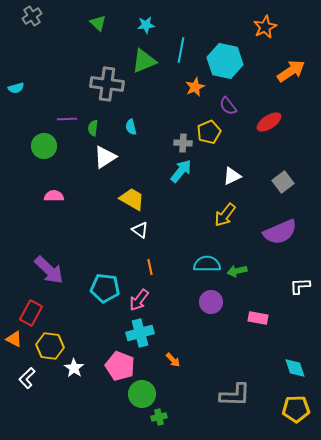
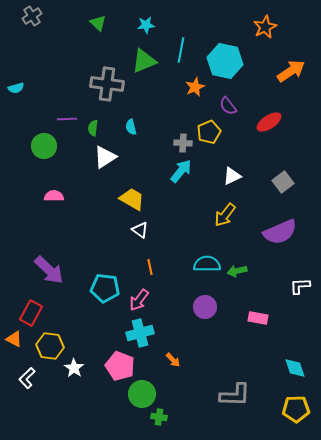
purple circle at (211, 302): moved 6 px left, 5 px down
green cross at (159, 417): rotated 21 degrees clockwise
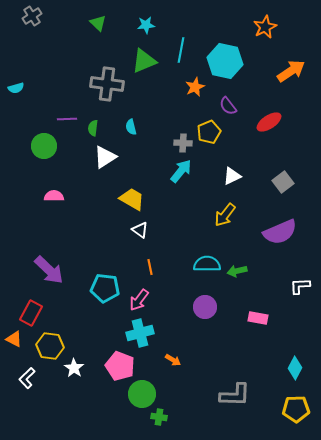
orange arrow at (173, 360): rotated 14 degrees counterclockwise
cyan diamond at (295, 368): rotated 45 degrees clockwise
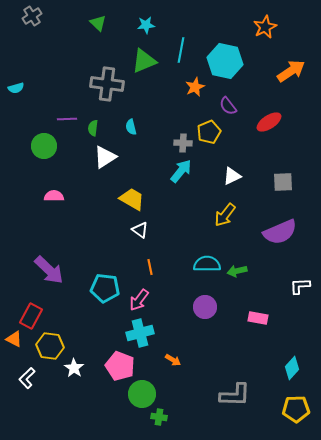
gray square at (283, 182): rotated 35 degrees clockwise
red rectangle at (31, 313): moved 3 px down
cyan diamond at (295, 368): moved 3 px left; rotated 15 degrees clockwise
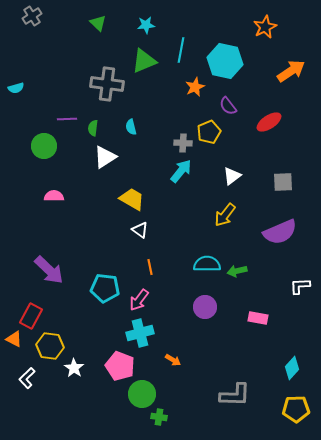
white triangle at (232, 176): rotated 12 degrees counterclockwise
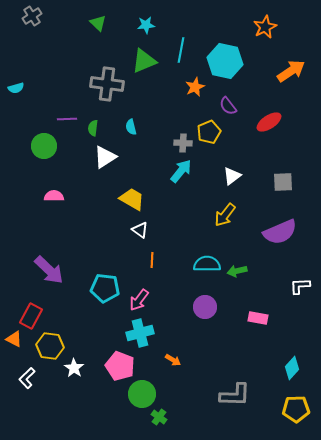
orange line at (150, 267): moved 2 px right, 7 px up; rotated 14 degrees clockwise
green cross at (159, 417): rotated 28 degrees clockwise
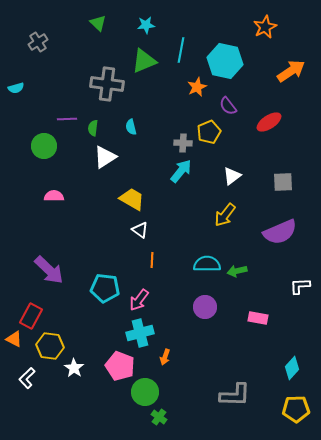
gray cross at (32, 16): moved 6 px right, 26 px down
orange star at (195, 87): moved 2 px right
orange arrow at (173, 360): moved 8 px left, 3 px up; rotated 77 degrees clockwise
green circle at (142, 394): moved 3 px right, 2 px up
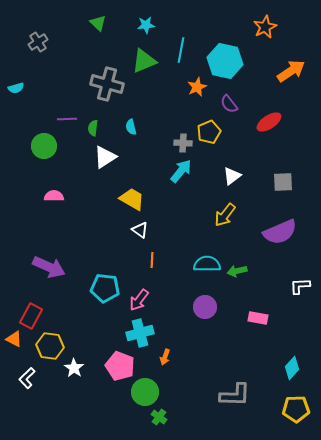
gray cross at (107, 84): rotated 8 degrees clockwise
purple semicircle at (228, 106): moved 1 px right, 2 px up
purple arrow at (49, 270): moved 3 px up; rotated 20 degrees counterclockwise
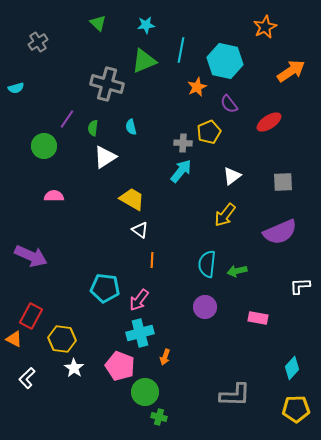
purple line at (67, 119): rotated 54 degrees counterclockwise
cyan semicircle at (207, 264): rotated 84 degrees counterclockwise
purple arrow at (49, 267): moved 18 px left, 11 px up
yellow hexagon at (50, 346): moved 12 px right, 7 px up
green cross at (159, 417): rotated 21 degrees counterclockwise
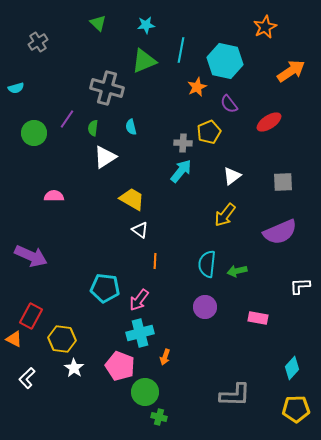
gray cross at (107, 84): moved 4 px down
green circle at (44, 146): moved 10 px left, 13 px up
orange line at (152, 260): moved 3 px right, 1 px down
